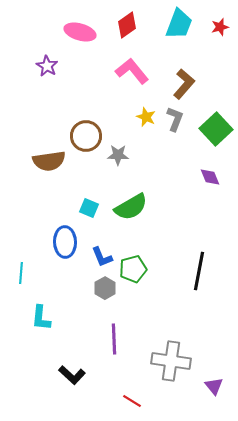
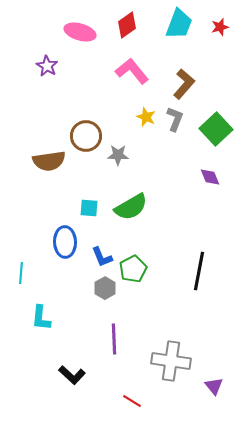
cyan square: rotated 18 degrees counterclockwise
green pentagon: rotated 12 degrees counterclockwise
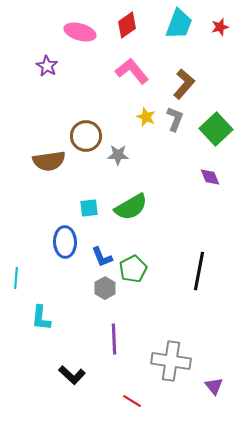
cyan square: rotated 12 degrees counterclockwise
cyan line: moved 5 px left, 5 px down
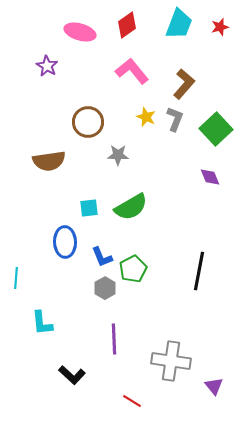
brown circle: moved 2 px right, 14 px up
cyan L-shape: moved 1 px right, 5 px down; rotated 12 degrees counterclockwise
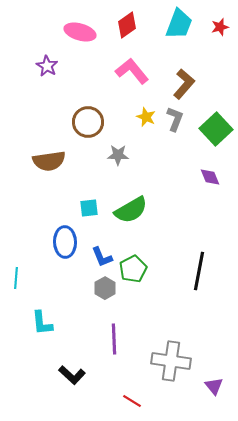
green semicircle: moved 3 px down
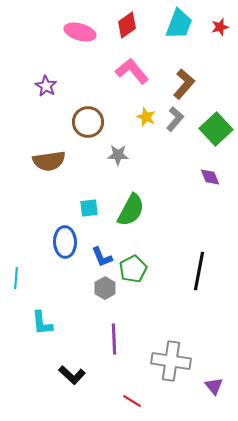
purple star: moved 1 px left, 20 px down
gray L-shape: rotated 20 degrees clockwise
green semicircle: rotated 32 degrees counterclockwise
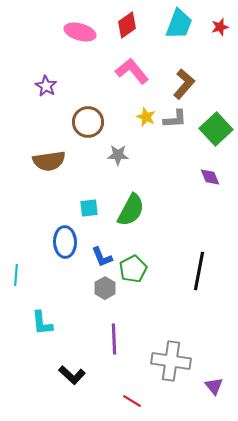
gray L-shape: rotated 45 degrees clockwise
cyan line: moved 3 px up
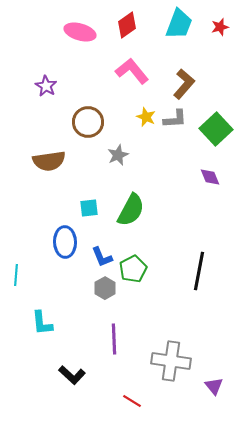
gray star: rotated 25 degrees counterclockwise
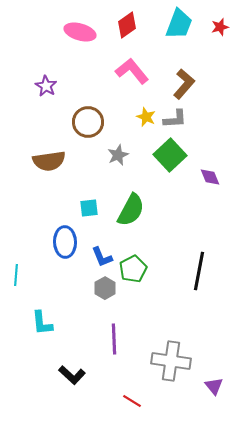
green square: moved 46 px left, 26 px down
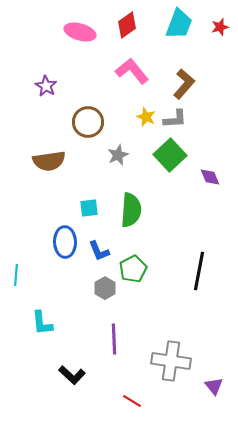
green semicircle: rotated 24 degrees counterclockwise
blue L-shape: moved 3 px left, 6 px up
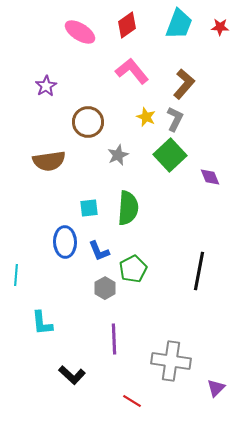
red star: rotated 18 degrees clockwise
pink ellipse: rotated 16 degrees clockwise
purple star: rotated 10 degrees clockwise
gray L-shape: rotated 60 degrees counterclockwise
green semicircle: moved 3 px left, 2 px up
purple triangle: moved 2 px right, 2 px down; rotated 24 degrees clockwise
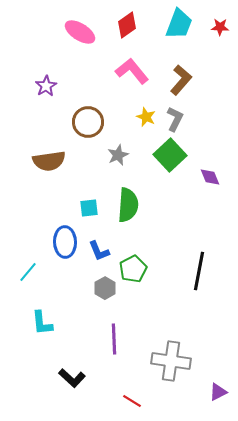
brown L-shape: moved 3 px left, 4 px up
green semicircle: moved 3 px up
cyan line: moved 12 px right, 3 px up; rotated 35 degrees clockwise
black L-shape: moved 3 px down
purple triangle: moved 2 px right, 4 px down; rotated 18 degrees clockwise
